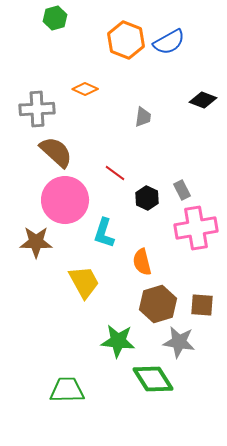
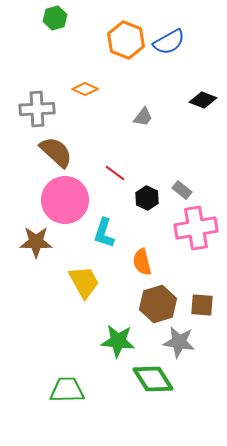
gray trapezoid: rotated 30 degrees clockwise
gray rectangle: rotated 24 degrees counterclockwise
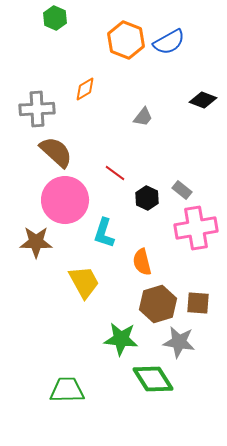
green hexagon: rotated 20 degrees counterclockwise
orange diamond: rotated 55 degrees counterclockwise
brown square: moved 4 px left, 2 px up
green star: moved 3 px right, 2 px up
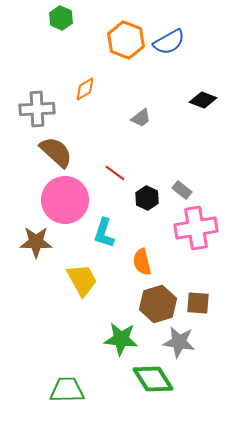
green hexagon: moved 6 px right
gray trapezoid: moved 2 px left, 1 px down; rotated 15 degrees clockwise
yellow trapezoid: moved 2 px left, 2 px up
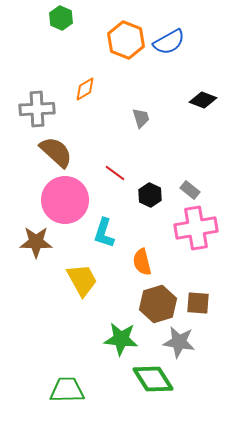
gray trapezoid: rotated 70 degrees counterclockwise
gray rectangle: moved 8 px right
black hexagon: moved 3 px right, 3 px up
